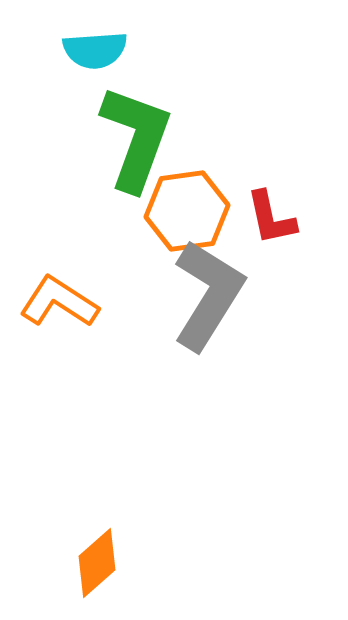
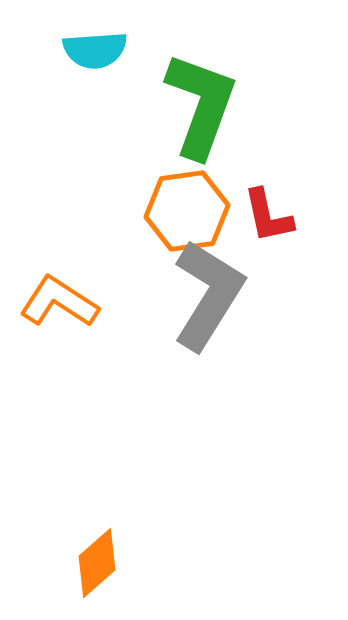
green L-shape: moved 65 px right, 33 px up
red L-shape: moved 3 px left, 2 px up
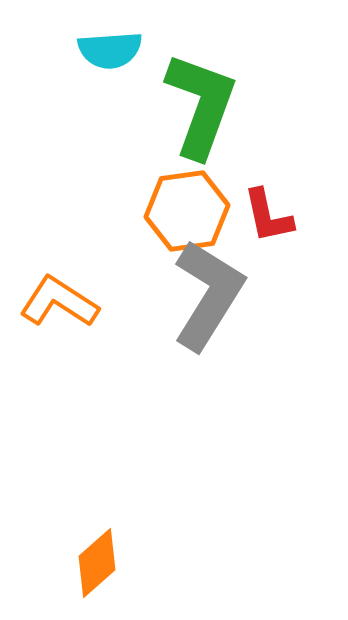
cyan semicircle: moved 15 px right
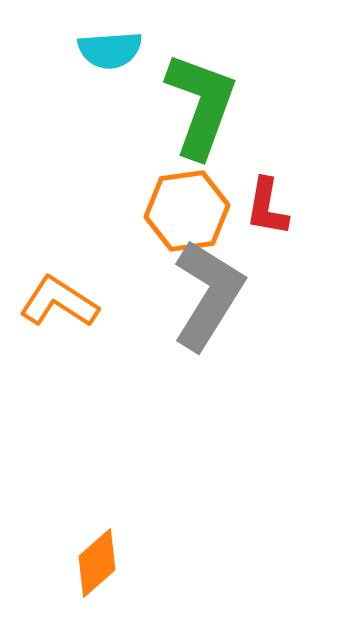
red L-shape: moved 1 px left, 9 px up; rotated 22 degrees clockwise
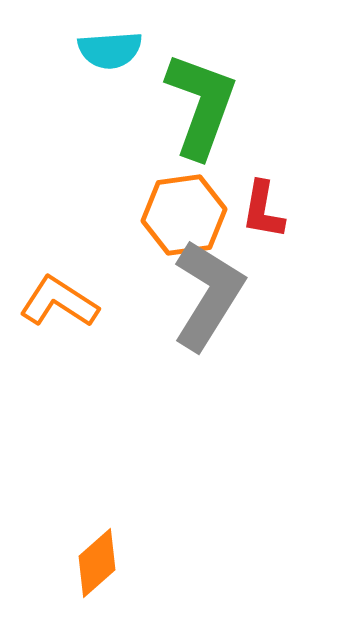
red L-shape: moved 4 px left, 3 px down
orange hexagon: moved 3 px left, 4 px down
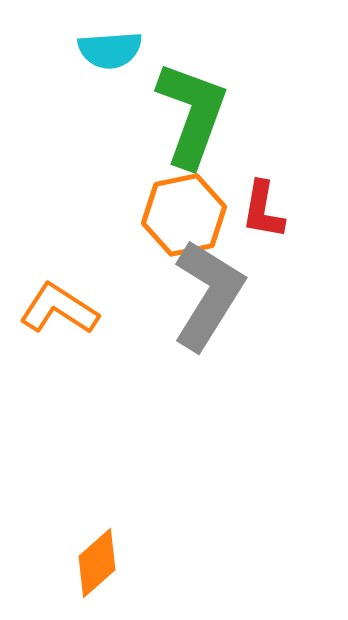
green L-shape: moved 9 px left, 9 px down
orange hexagon: rotated 4 degrees counterclockwise
orange L-shape: moved 7 px down
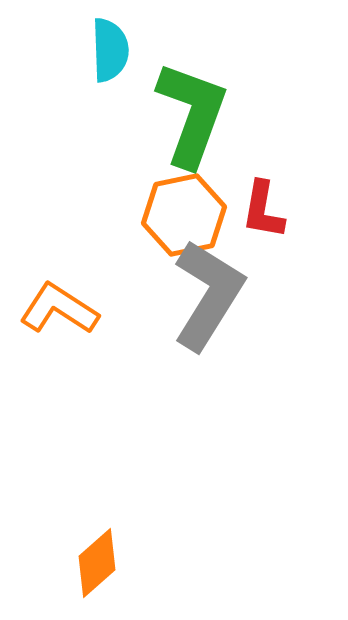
cyan semicircle: rotated 88 degrees counterclockwise
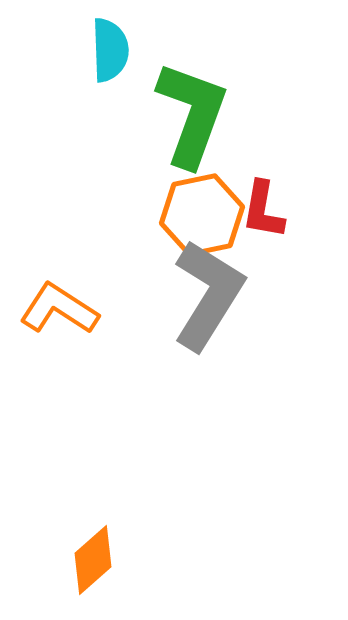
orange hexagon: moved 18 px right
orange diamond: moved 4 px left, 3 px up
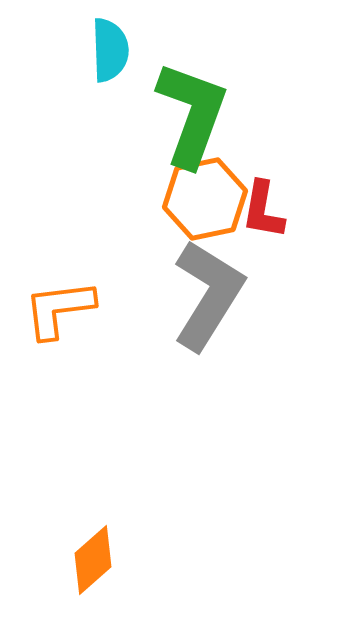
orange hexagon: moved 3 px right, 16 px up
orange L-shape: rotated 40 degrees counterclockwise
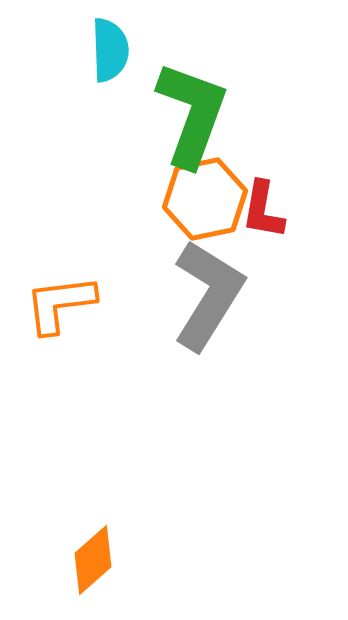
orange L-shape: moved 1 px right, 5 px up
